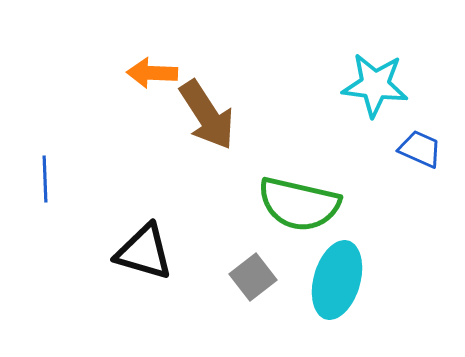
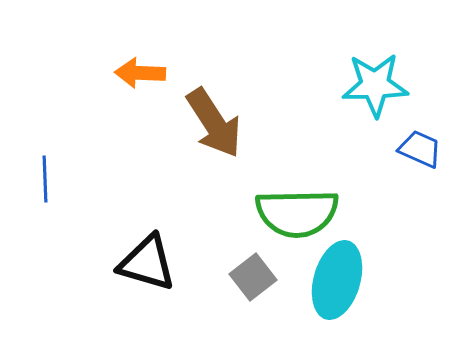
orange arrow: moved 12 px left
cyan star: rotated 8 degrees counterclockwise
brown arrow: moved 7 px right, 8 px down
green semicircle: moved 2 px left, 9 px down; rotated 14 degrees counterclockwise
black triangle: moved 3 px right, 11 px down
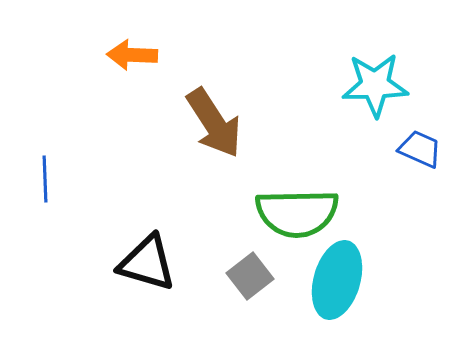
orange arrow: moved 8 px left, 18 px up
gray square: moved 3 px left, 1 px up
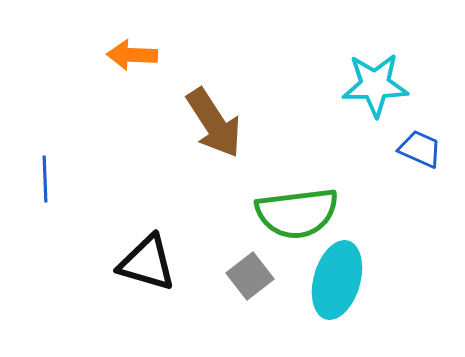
green semicircle: rotated 6 degrees counterclockwise
